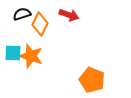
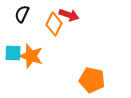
black semicircle: rotated 48 degrees counterclockwise
orange diamond: moved 14 px right
orange pentagon: rotated 10 degrees counterclockwise
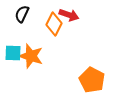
orange pentagon: rotated 15 degrees clockwise
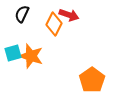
cyan square: rotated 18 degrees counterclockwise
orange pentagon: rotated 10 degrees clockwise
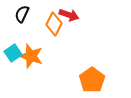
cyan square: rotated 18 degrees counterclockwise
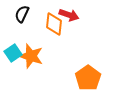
orange diamond: rotated 20 degrees counterclockwise
orange pentagon: moved 4 px left, 2 px up
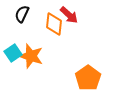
red arrow: rotated 24 degrees clockwise
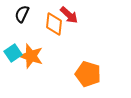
orange pentagon: moved 4 px up; rotated 20 degrees counterclockwise
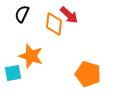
cyan square: moved 20 px down; rotated 24 degrees clockwise
